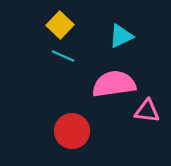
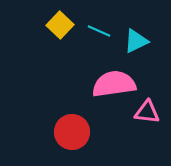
cyan triangle: moved 15 px right, 5 px down
cyan line: moved 36 px right, 25 px up
pink triangle: moved 1 px down
red circle: moved 1 px down
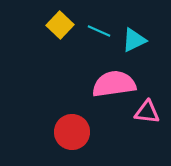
cyan triangle: moved 2 px left, 1 px up
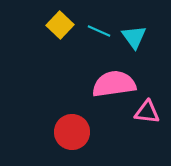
cyan triangle: moved 3 px up; rotated 40 degrees counterclockwise
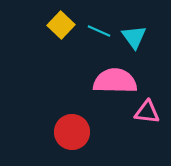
yellow square: moved 1 px right
pink semicircle: moved 1 px right, 3 px up; rotated 9 degrees clockwise
